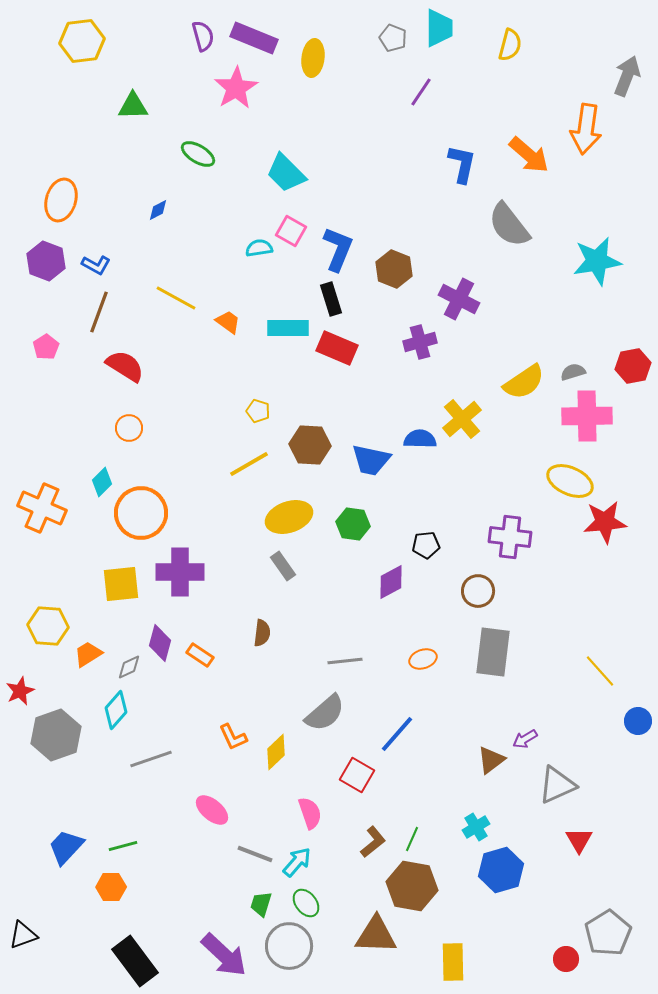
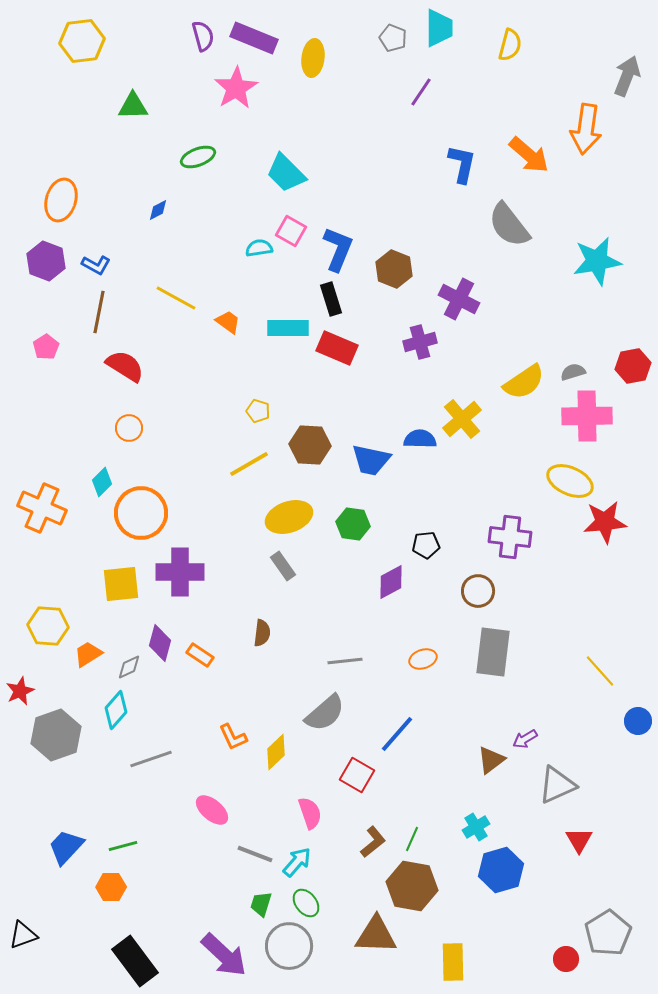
green ellipse at (198, 154): moved 3 px down; rotated 52 degrees counterclockwise
brown line at (99, 312): rotated 9 degrees counterclockwise
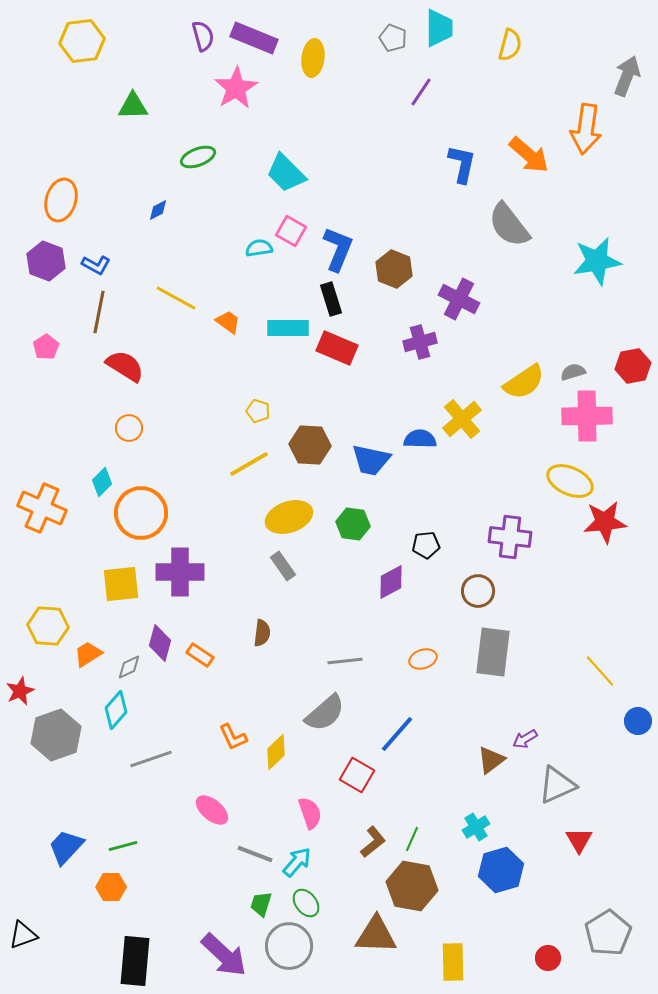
red circle at (566, 959): moved 18 px left, 1 px up
black rectangle at (135, 961): rotated 42 degrees clockwise
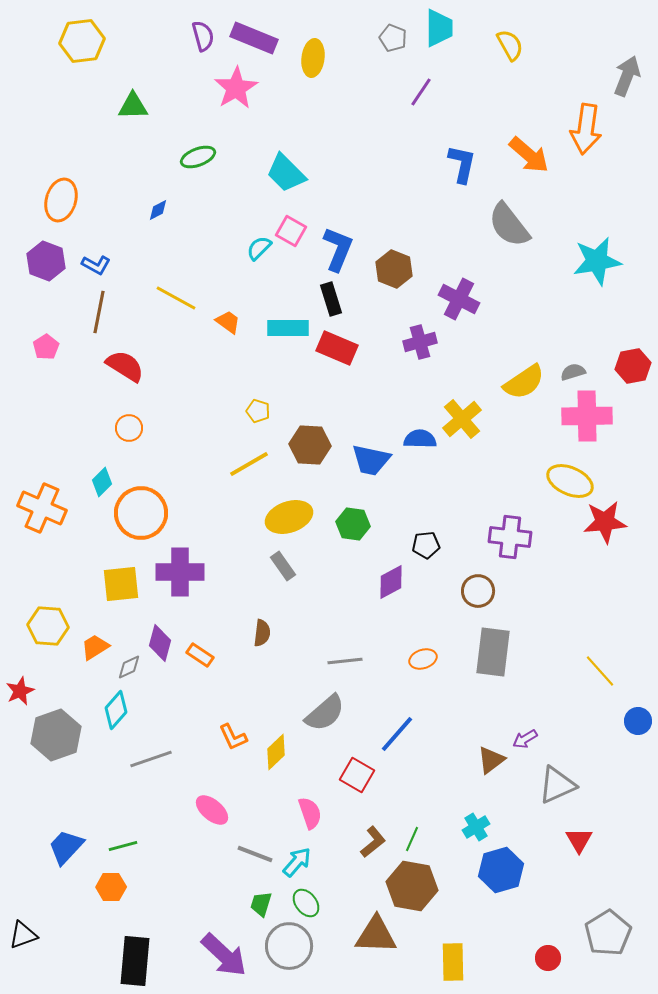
yellow semicircle at (510, 45): rotated 44 degrees counterclockwise
cyan semicircle at (259, 248): rotated 36 degrees counterclockwise
orange trapezoid at (88, 654): moved 7 px right, 7 px up
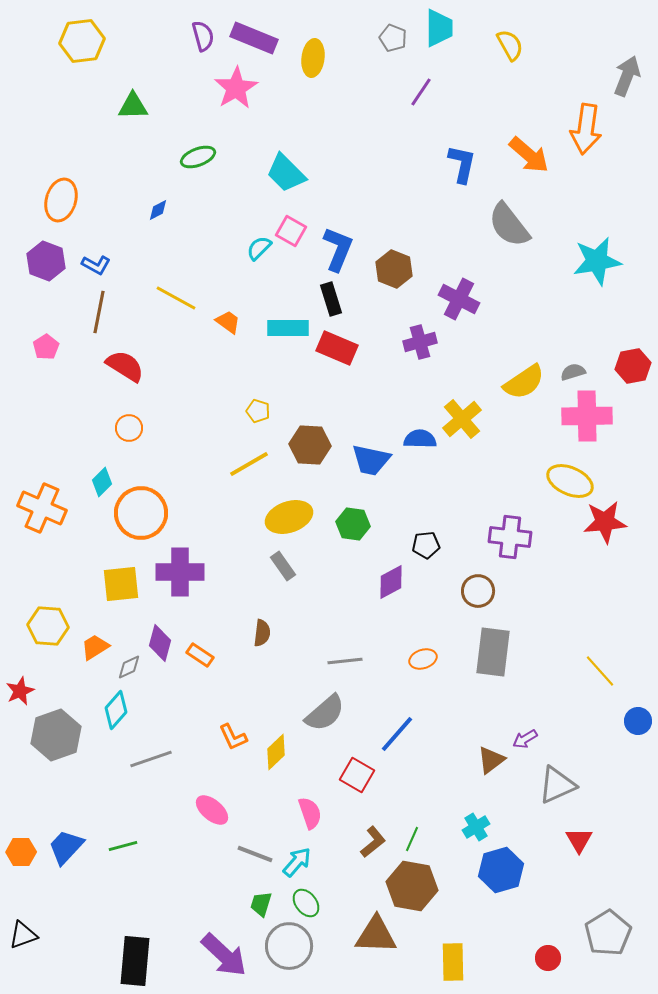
orange hexagon at (111, 887): moved 90 px left, 35 px up
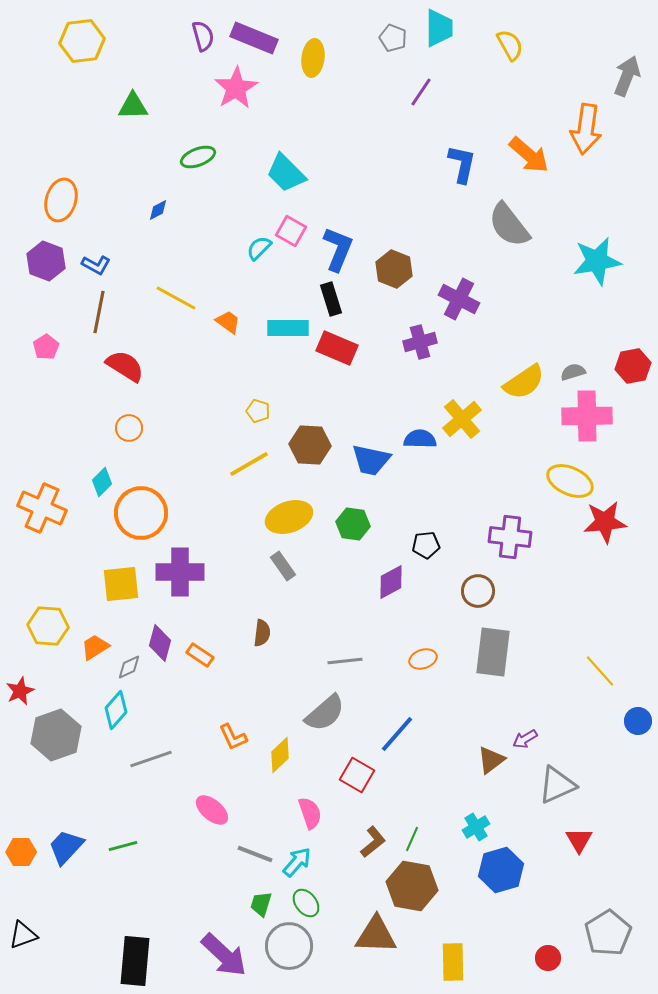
yellow diamond at (276, 752): moved 4 px right, 3 px down
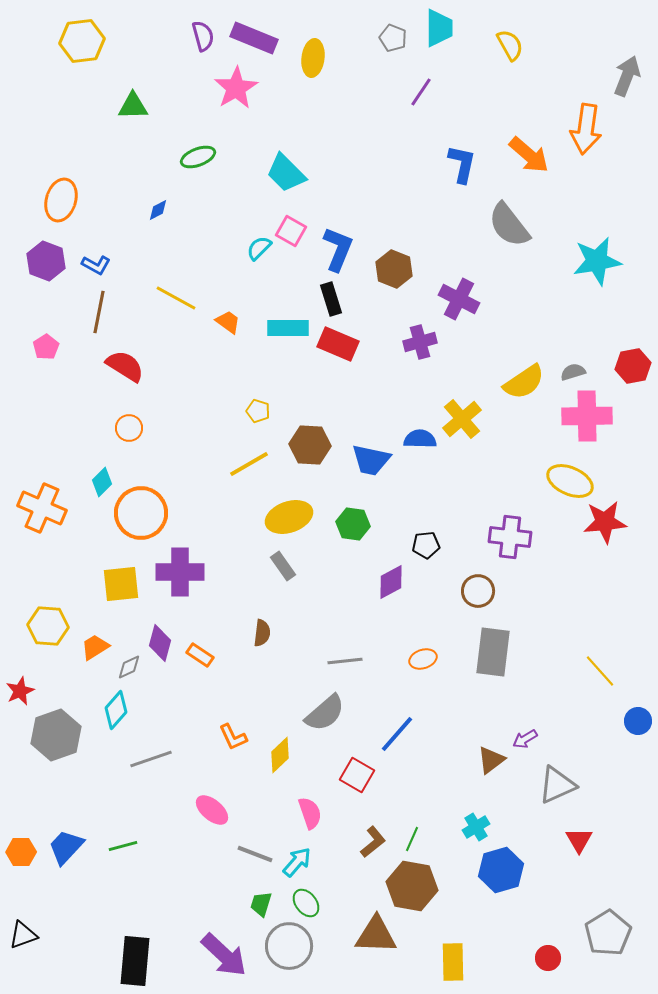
red rectangle at (337, 348): moved 1 px right, 4 px up
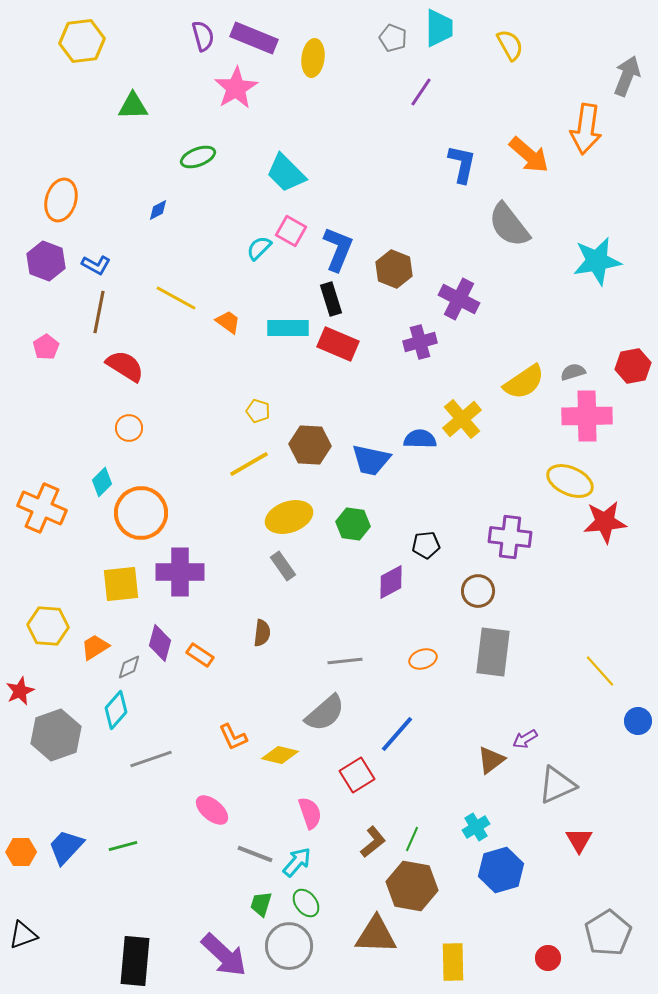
yellow diamond at (280, 755): rotated 57 degrees clockwise
red square at (357, 775): rotated 28 degrees clockwise
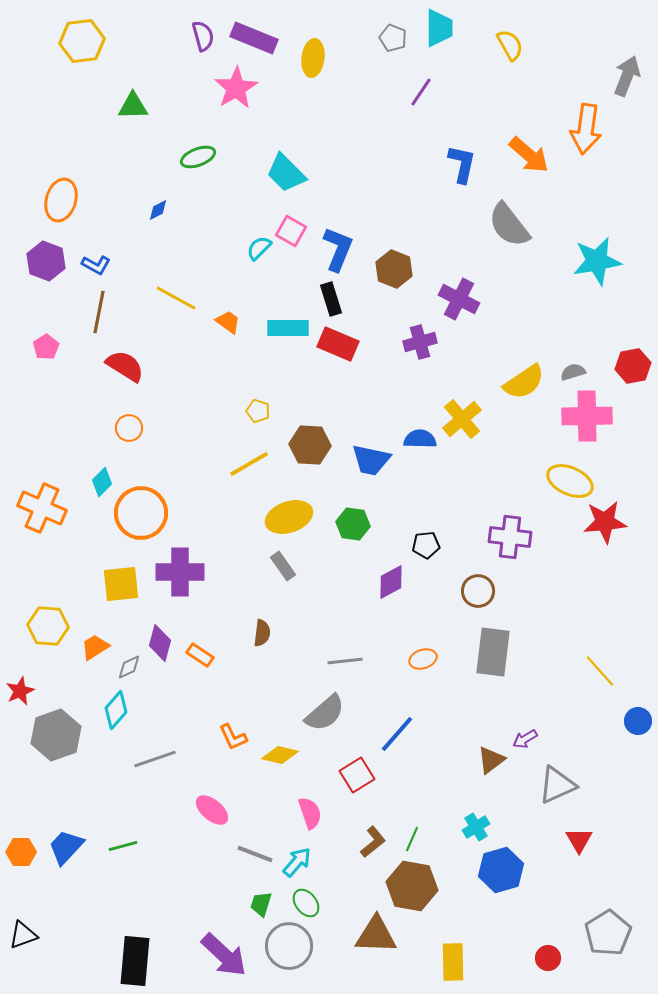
gray line at (151, 759): moved 4 px right
